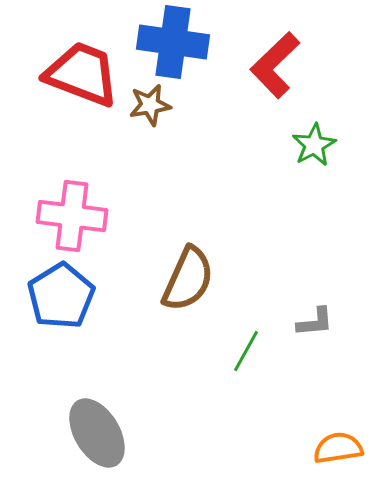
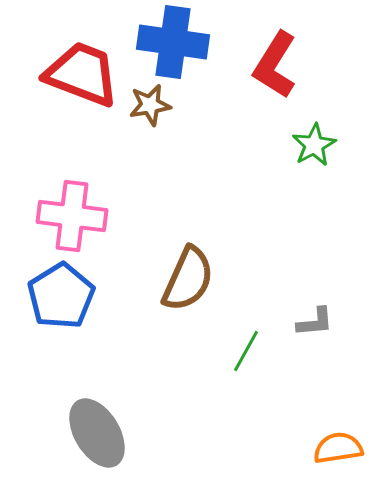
red L-shape: rotated 14 degrees counterclockwise
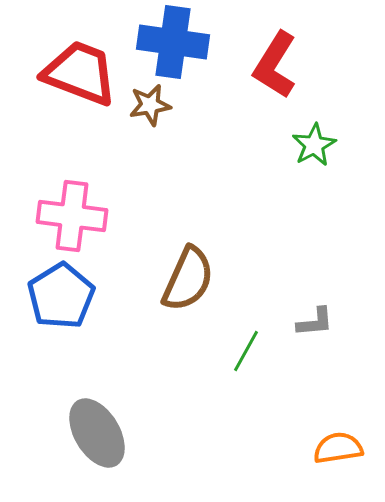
red trapezoid: moved 2 px left, 1 px up
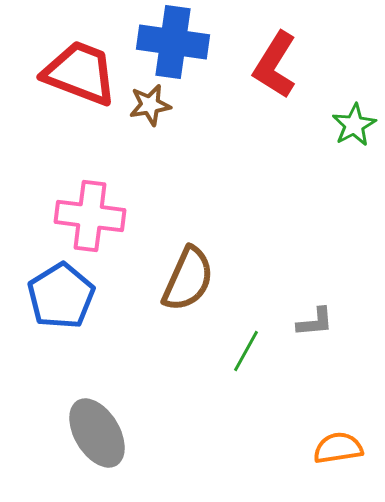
green star: moved 40 px right, 20 px up
pink cross: moved 18 px right
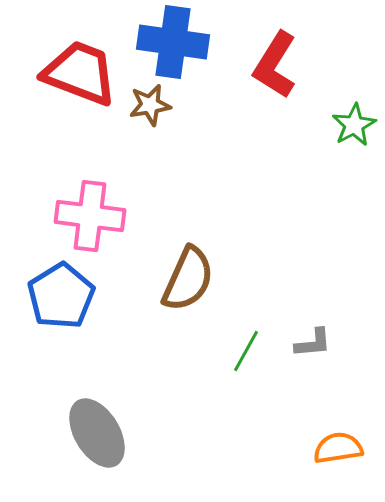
gray L-shape: moved 2 px left, 21 px down
